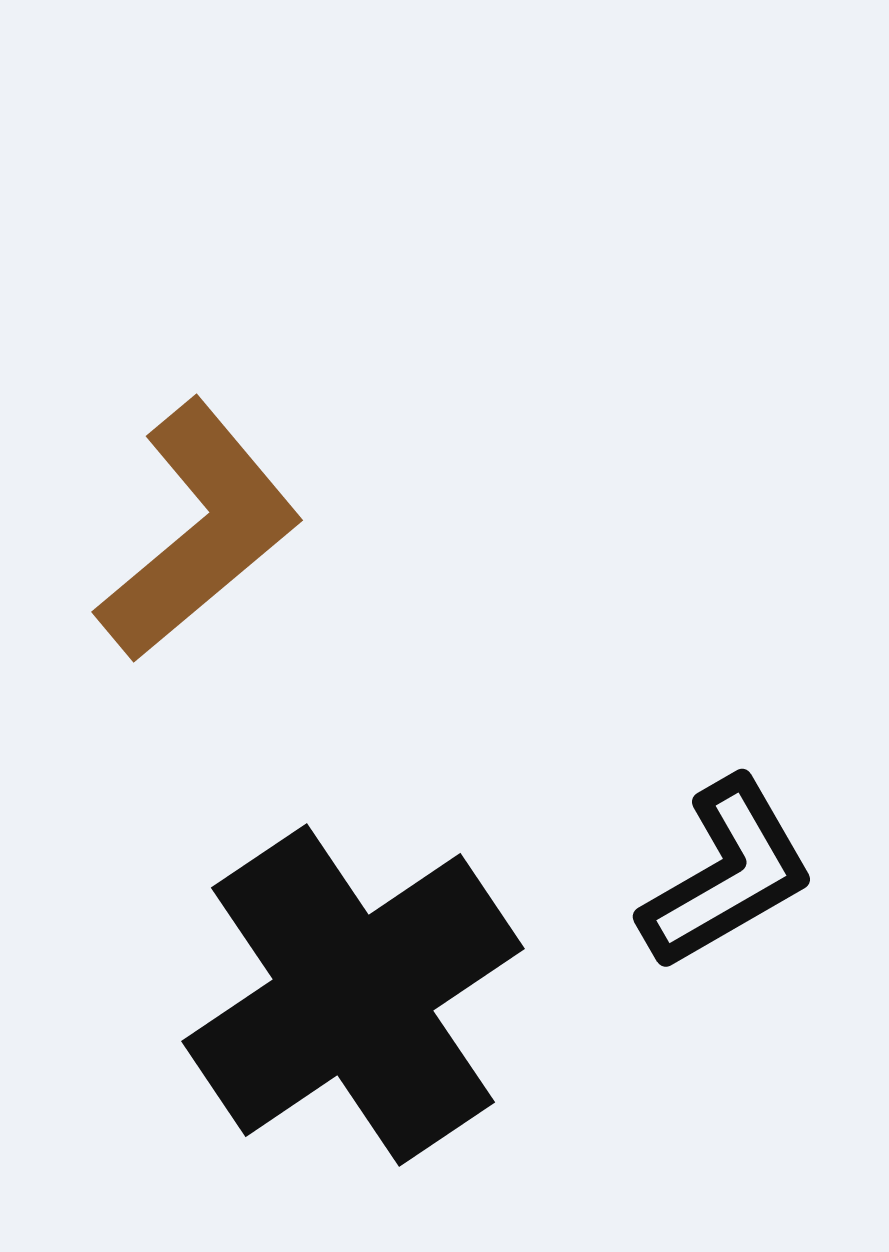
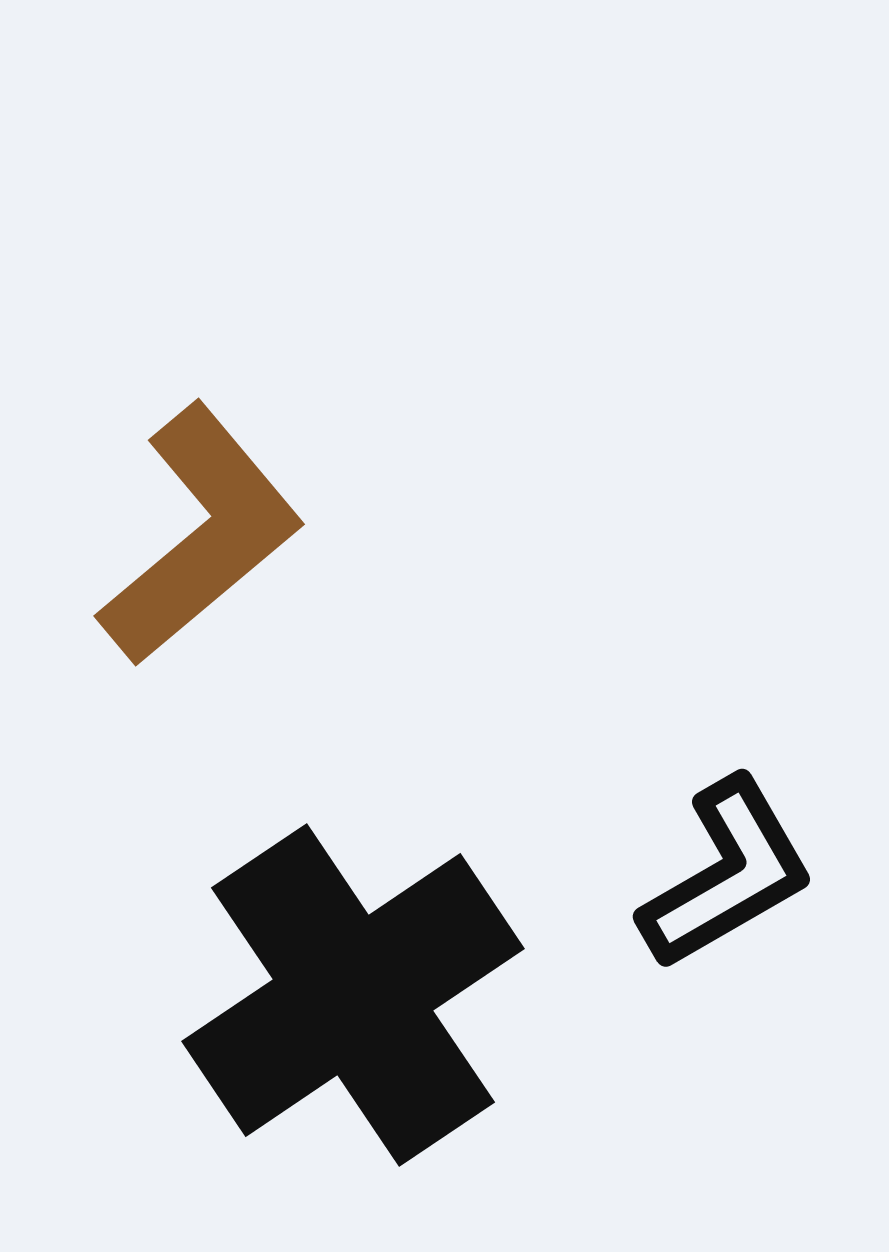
brown L-shape: moved 2 px right, 4 px down
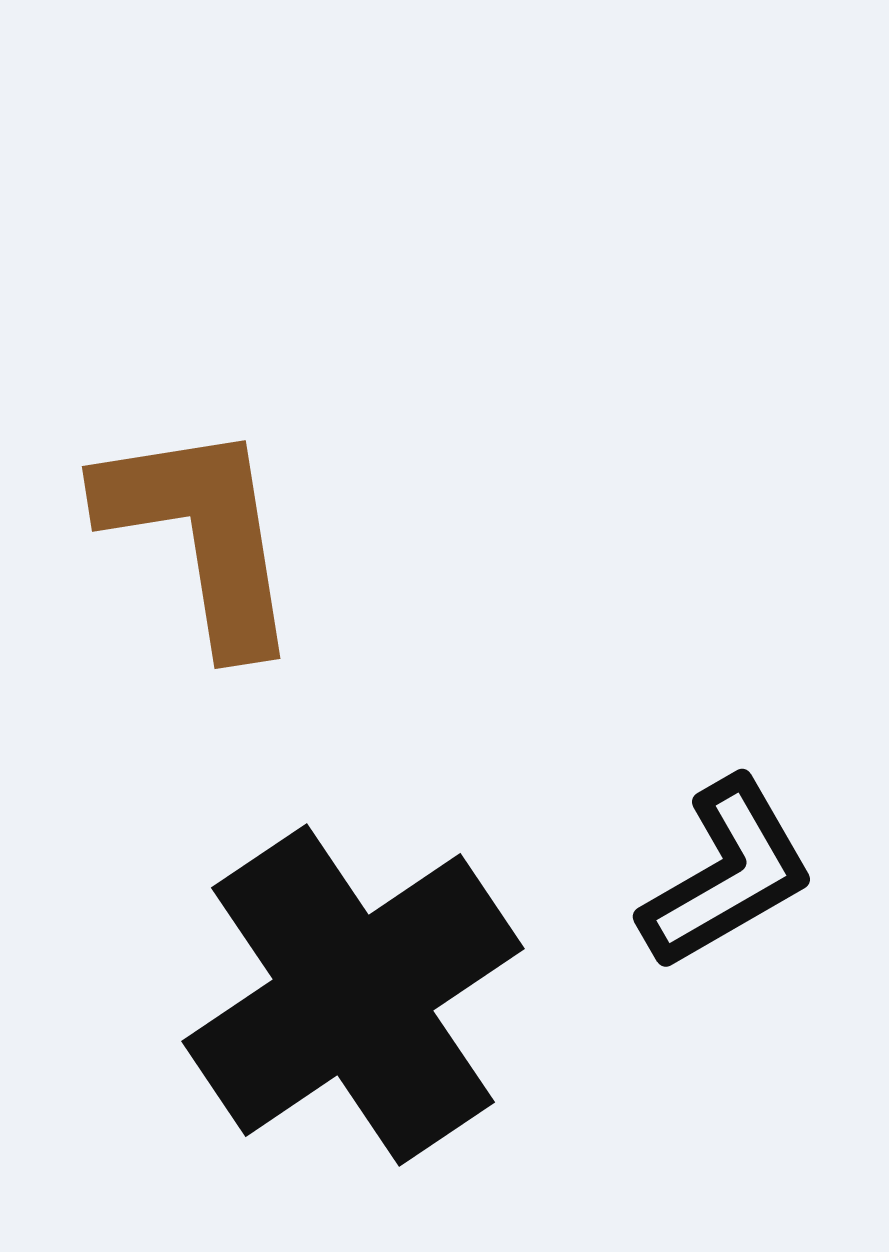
brown L-shape: rotated 59 degrees counterclockwise
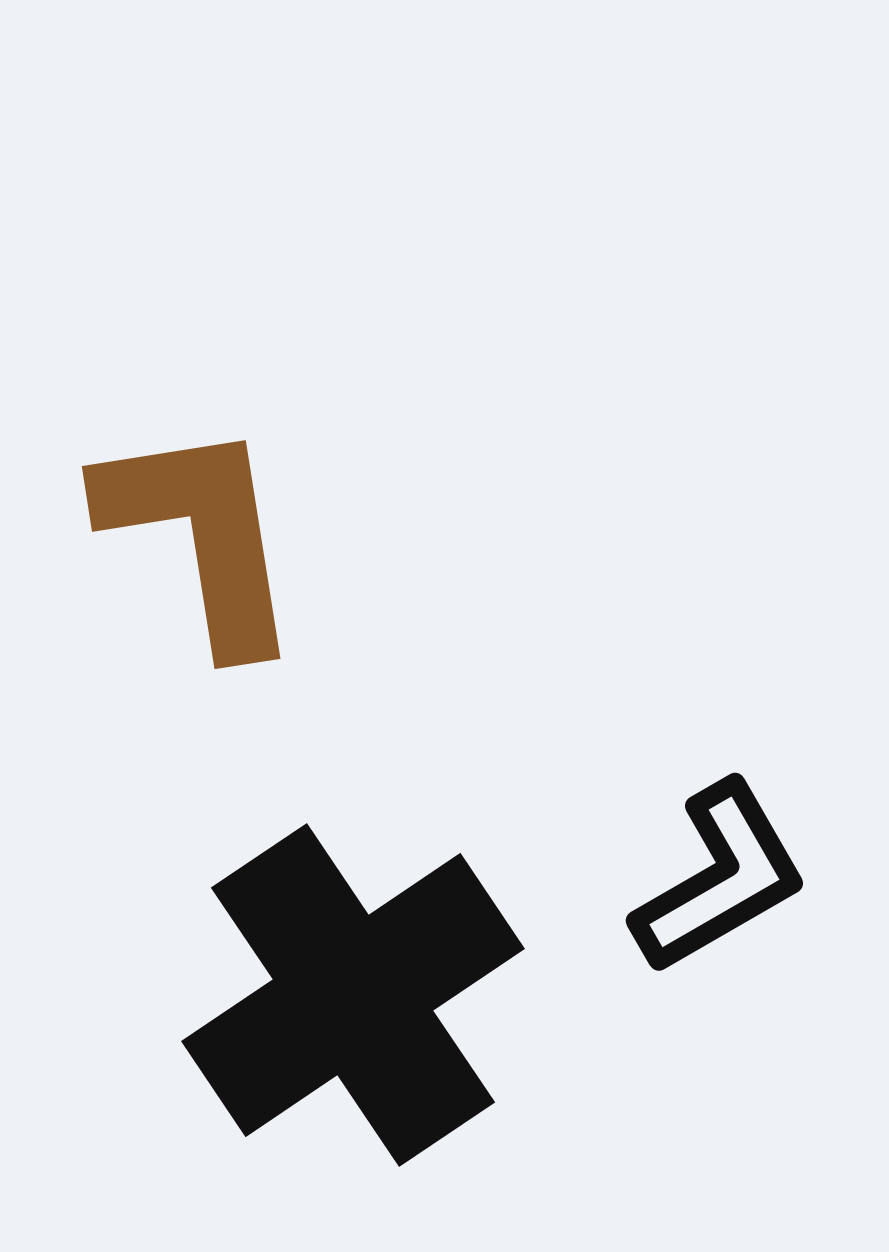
black L-shape: moved 7 px left, 4 px down
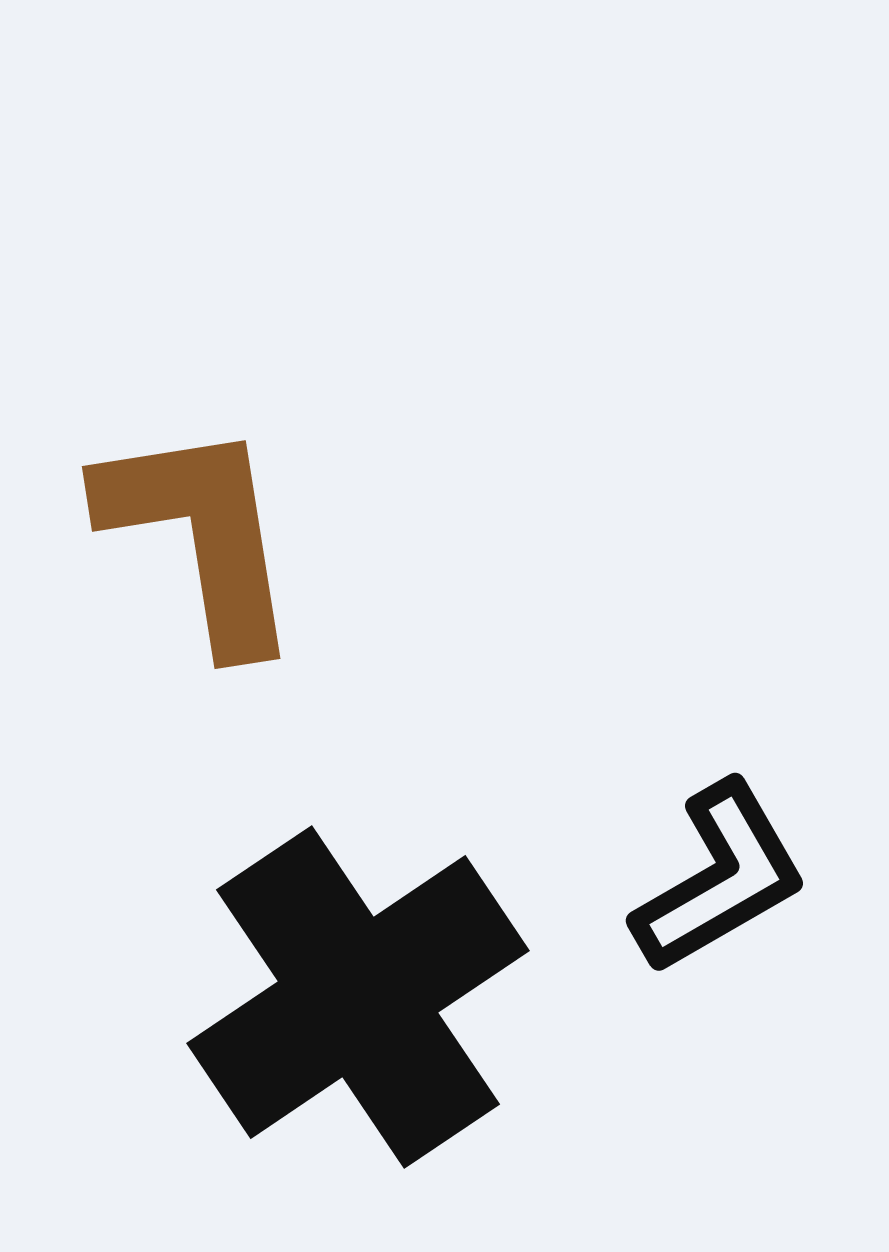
black cross: moved 5 px right, 2 px down
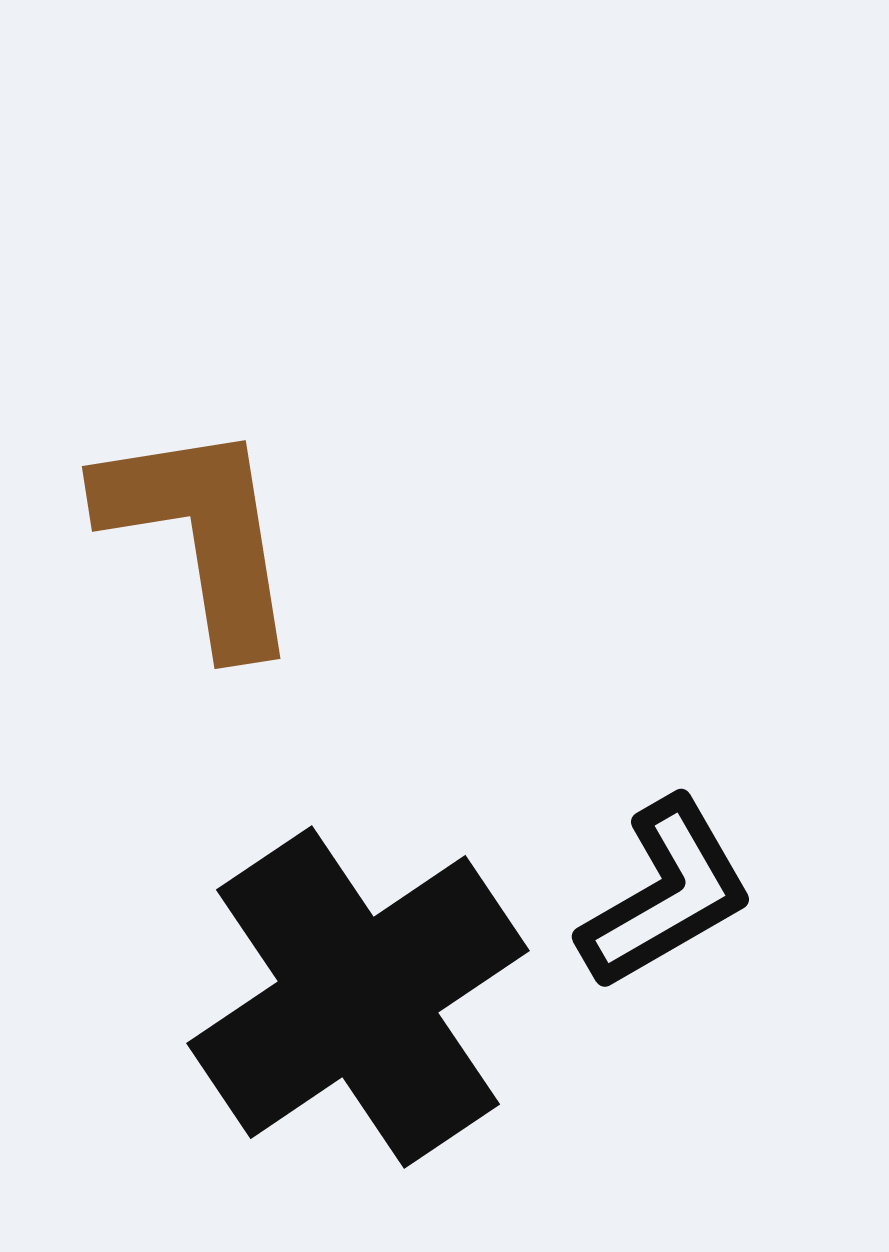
black L-shape: moved 54 px left, 16 px down
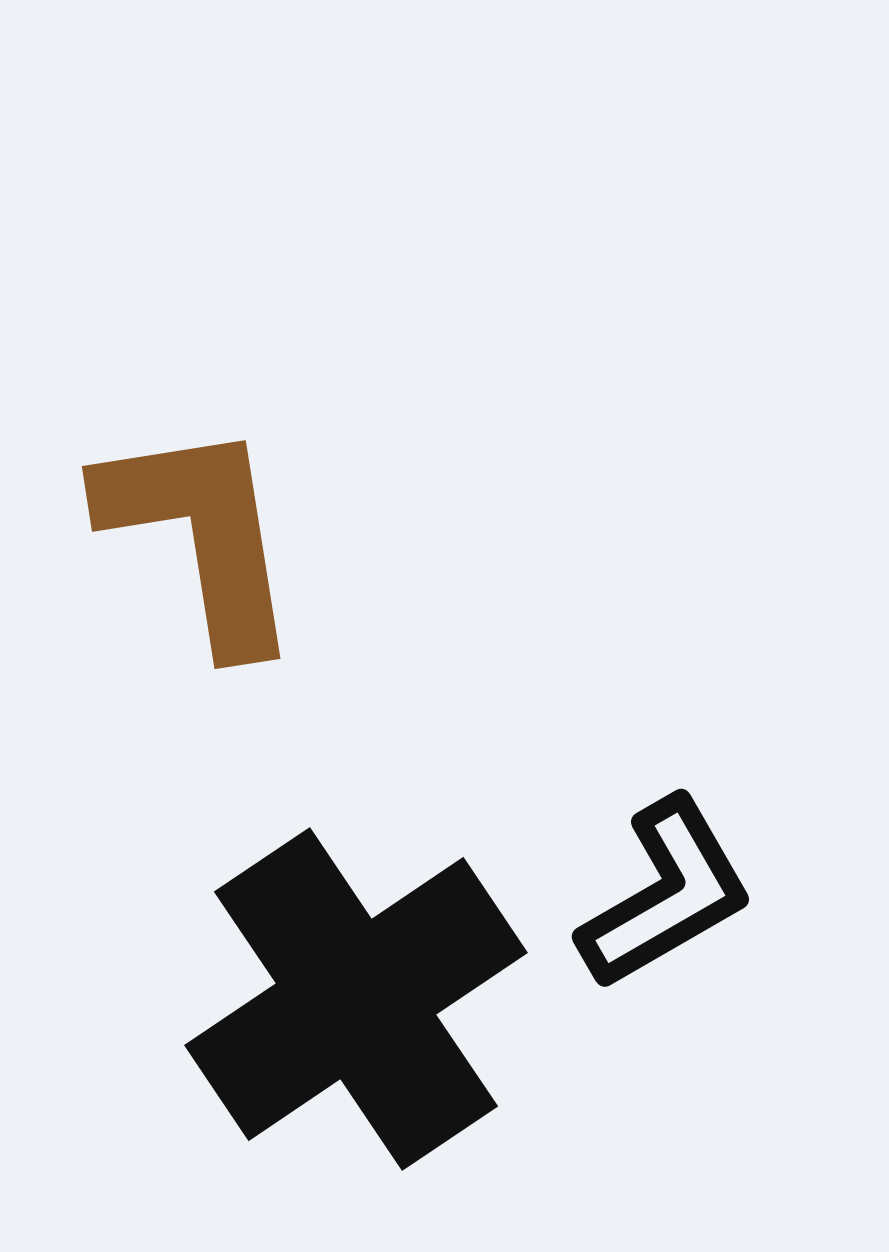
black cross: moved 2 px left, 2 px down
